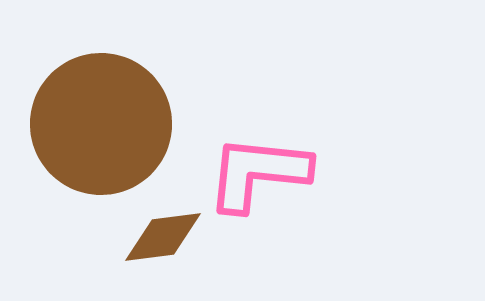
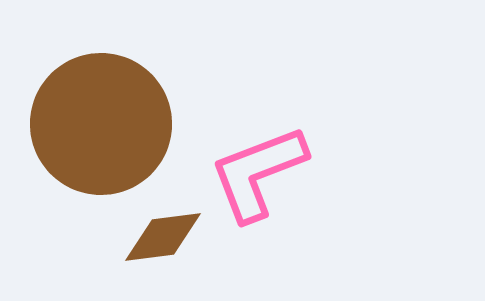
pink L-shape: rotated 27 degrees counterclockwise
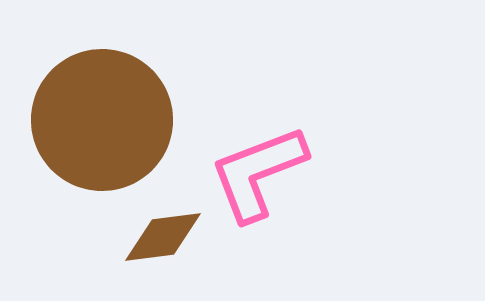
brown circle: moved 1 px right, 4 px up
